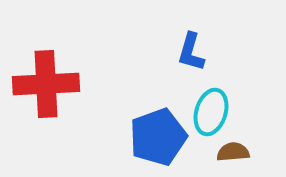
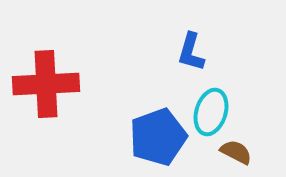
brown semicircle: moved 3 px right; rotated 32 degrees clockwise
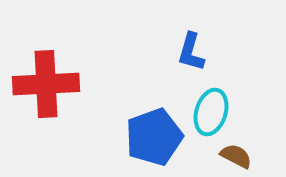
blue pentagon: moved 4 px left
brown semicircle: moved 4 px down
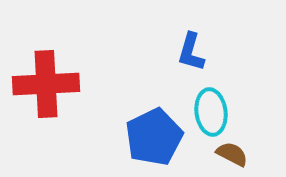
cyan ellipse: rotated 24 degrees counterclockwise
blue pentagon: rotated 6 degrees counterclockwise
brown semicircle: moved 4 px left, 2 px up
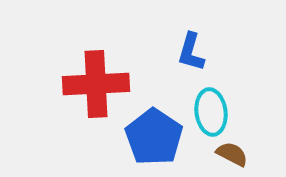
red cross: moved 50 px right
blue pentagon: rotated 12 degrees counterclockwise
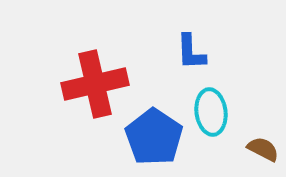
blue L-shape: rotated 18 degrees counterclockwise
red cross: moved 1 px left; rotated 10 degrees counterclockwise
brown semicircle: moved 31 px right, 5 px up
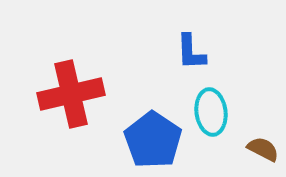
red cross: moved 24 px left, 10 px down
blue pentagon: moved 1 px left, 3 px down
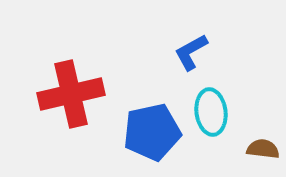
blue L-shape: rotated 63 degrees clockwise
blue pentagon: moved 1 px left, 8 px up; rotated 26 degrees clockwise
brown semicircle: rotated 20 degrees counterclockwise
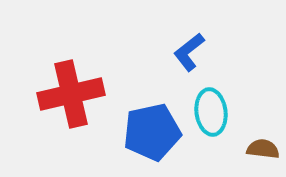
blue L-shape: moved 2 px left; rotated 9 degrees counterclockwise
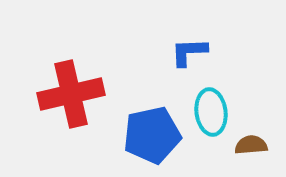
blue L-shape: rotated 36 degrees clockwise
blue pentagon: moved 3 px down
brown semicircle: moved 12 px left, 4 px up; rotated 12 degrees counterclockwise
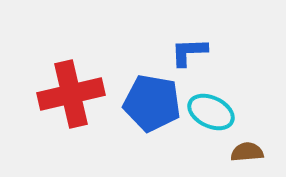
cyan ellipse: rotated 57 degrees counterclockwise
blue pentagon: moved 32 px up; rotated 22 degrees clockwise
brown semicircle: moved 4 px left, 7 px down
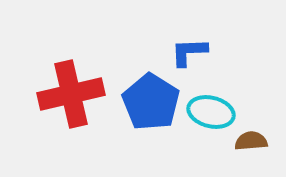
blue pentagon: moved 1 px left, 1 px up; rotated 22 degrees clockwise
cyan ellipse: rotated 12 degrees counterclockwise
brown semicircle: moved 4 px right, 11 px up
